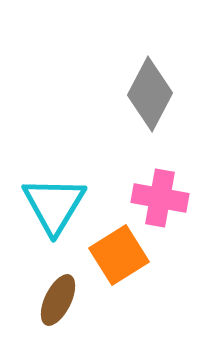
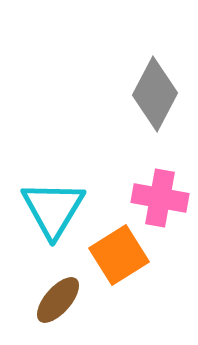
gray diamond: moved 5 px right
cyan triangle: moved 1 px left, 4 px down
brown ellipse: rotated 15 degrees clockwise
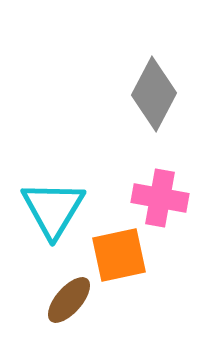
gray diamond: moved 1 px left
orange square: rotated 20 degrees clockwise
brown ellipse: moved 11 px right
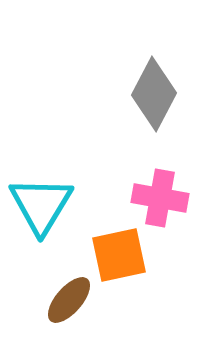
cyan triangle: moved 12 px left, 4 px up
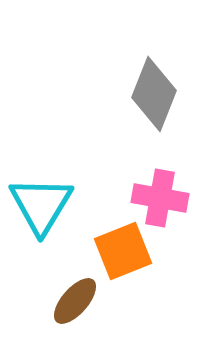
gray diamond: rotated 6 degrees counterclockwise
orange square: moved 4 px right, 4 px up; rotated 10 degrees counterclockwise
brown ellipse: moved 6 px right, 1 px down
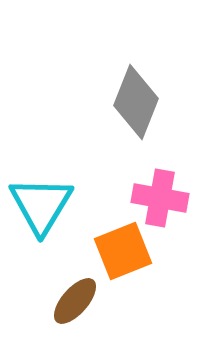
gray diamond: moved 18 px left, 8 px down
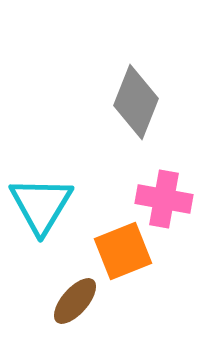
pink cross: moved 4 px right, 1 px down
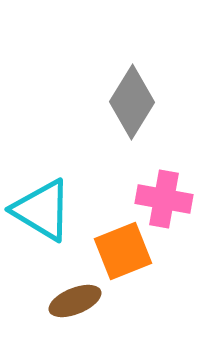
gray diamond: moved 4 px left; rotated 10 degrees clockwise
cyan triangle: moved 1 px right, 5 px down; rotated 30 degrees counterclockwise
brown ellipse: rotated 27 degrees clockwise
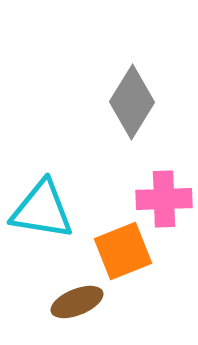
pink cross: rotated 12 degrees counterclockwise
cyan triangle: rotated 22 degrees counterclockwise
brown ellipse: moved 2 px right, 1 px down
